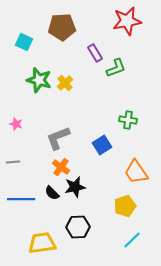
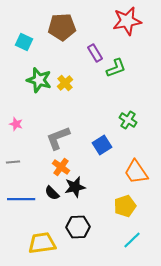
green cross: rotated 24 degrees clockwise
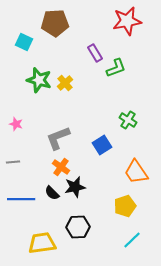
brown pentagon: moved 7 px left, 4 px up
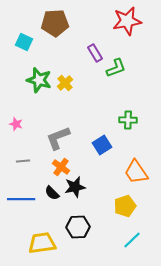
green cross: rotated 30 degrees counterclockwise
gray line: moved 10 px right, 1 px up
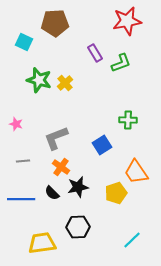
green L-shape: moved 5 px right, 5 px up
gray L-shape: moved 2 px left
black star: moved 3 px right
yellow pentagon: moved 9 px left, 13 px up
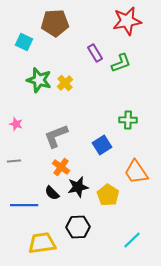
gray L-shape: moved 2 px up
gray line: moved 9 px left
yellow pentagon: moved 8 px left, 2 px down; rotated 20 degrees counterclockwise
blue line: moved 3 px right, 6 px down
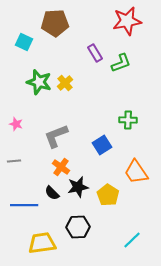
green star: moved 2 px down
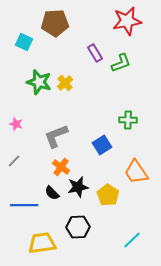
gray line: rotated 40 degrees counterclockwise
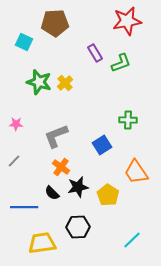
pink star: rotated 16 degrees counterclockwise
blue line: moved 2 px down
